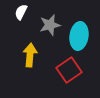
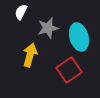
gray star: moved 2 px left, 3 px down
cyan ellipse: moved 1 px down; rotated 24 degrees counterclockwise
yellow arrow: rotated 10 degrees clockwise
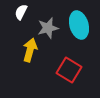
cyan ellipse: moved 12 px up
yellow arrow: moved 5 px up
red square: rotated 25 degrees counterclockwise
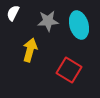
white semicircle: moved 8 px left, 1 px down
gray star: moved 7 px up; rotated 10 degrees clockwise
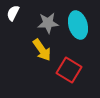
gray star: moved 2 px down
cyan ellipse: moved 1 px left
yellow arrow: moved 12 px right; rotated 130 degrees clockwise
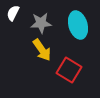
gray star: moved 7 px left
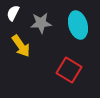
yellow arrow: moved 21 px left, 4 px up
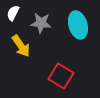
gray star: rotated 10 degrees clockwise
red square: moved 8 px left, 6 px down
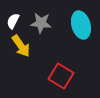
white semicircle: moved 8 px down
cyan ellipse: moved 3 px right
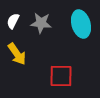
cyan ellipse: moved 1 px up
yellow arrow: moved 4 px left, 8 px down
red square: rotated 30 degrees counterclockwise
